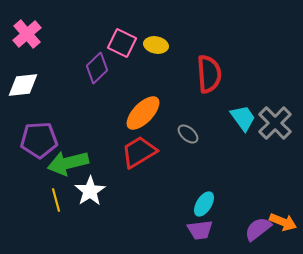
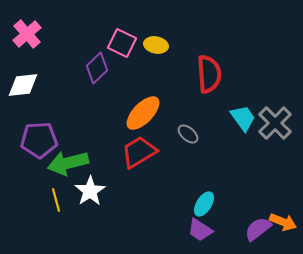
purple trapezoid: rotated 40 degrees clockwise
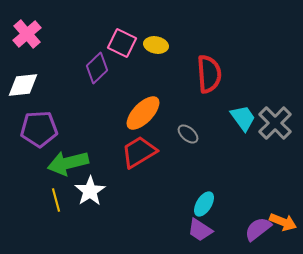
purple pentagon: moved 11 px up
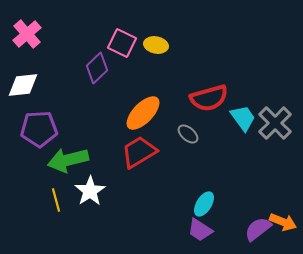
red semicircle: moved 24 px down; rotated 78 degrees clockwise
green arrow: moved 3 px up
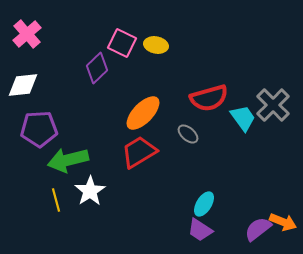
gray cross: moved 2 px left, 18 px up
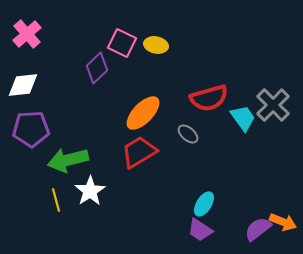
purple pentagon: moved 8 px left
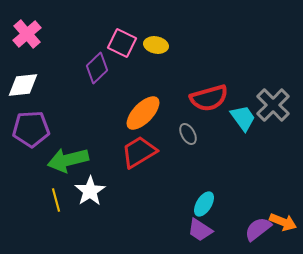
gray ellipse: rotated 20 degrees clockwise
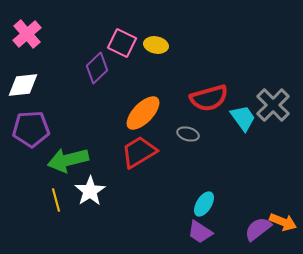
gray ellipse: rotated 45 degrees counterclockwise
purple trapezoid: moved 2 px down
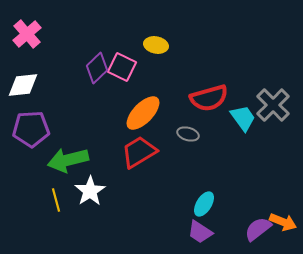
pink square: moved 24 px down
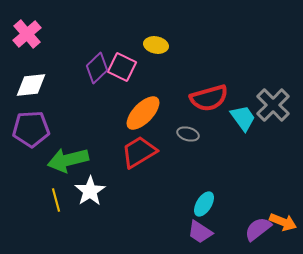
white diamond: moved 8 px right
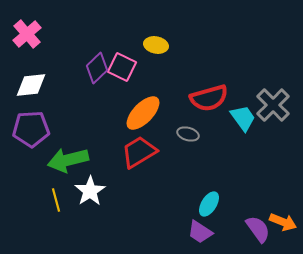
cyan ellipse: moved 5 px right
purple semicircle: rotated 92 degrees clockwise
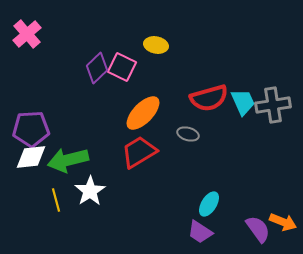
white diamond: moved 72 px down
gray cross: rotated 36 degrees clockwise
cyan trapezoid: moved 16 px up; rotated 12 degrees clockwise
